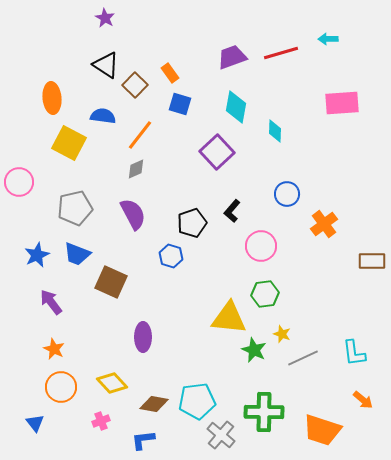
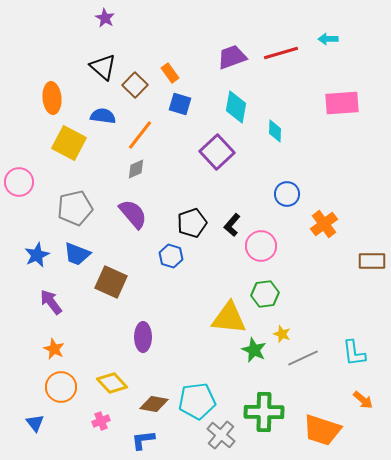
black triangle at (106, 65): moved 3 px left, 2 px down; rotated 8 degrees clockwise
black L-shape at (232, 211): moved 14 px down
purple semicircle at (133, 214): rotated 12 degrees counterclockwise
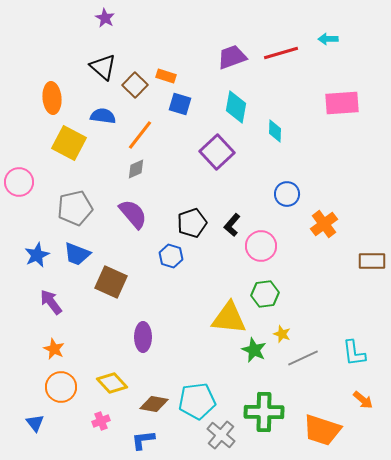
orange rectangle at (170, 73): moved 4 px left, 3 px down; rotated 36 degrees counterclockwise
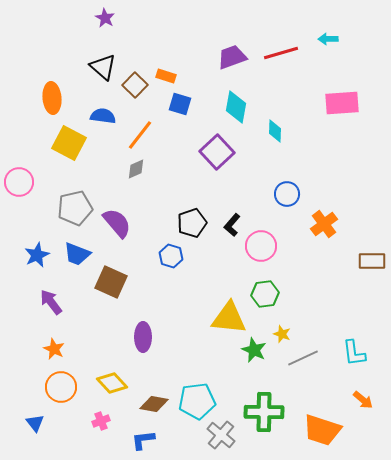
purple semicircle at (133, 214): moved 16 px left, 9 px down
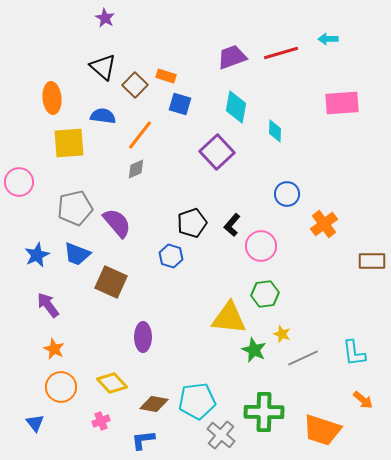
yellow square at (69, 143): rotated 32 degrees counterclockwise
purple arrow at (51, 302): moved 3 px left, 3 px down
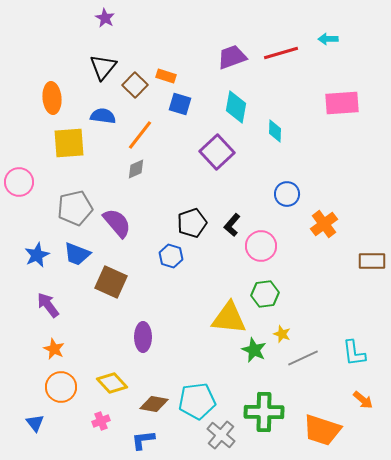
black triangle at (103, 67): rotated 28 degrees clockwise
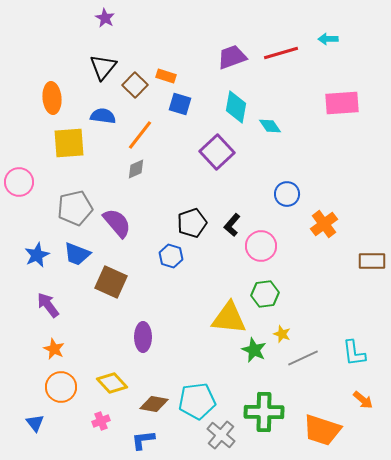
cyan diamond at (275, 131): moved 5 px left, 5 px up; rotated 35 degrees counterclockwise
